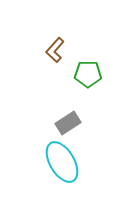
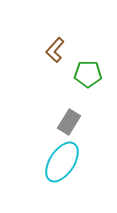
gray rectangle: moved 1 px right, 1 px up; rotated 25 degrees counterclockwise
cyan ellipse: rotated 63 degrees clockwise
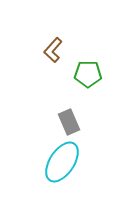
brown L-shape: moved 2 px left
gray rectangle: rotated 55 degrees counterclockwise
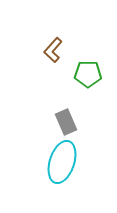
gray rectangle: moved 3 px left
cyan ellipse: rotated 15 degrees counterclockwise
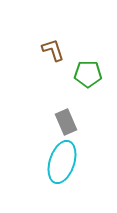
brown L-shape: rotated 120 degrees clockwise
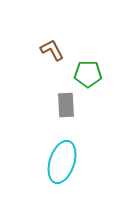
brown L-shape: moved 1 px left; rotated 10 degrees counterclockwise
gray rectangle: moved 17 px up; rotated 20 degrees clockwise
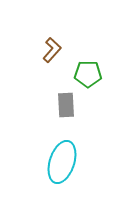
brown L-shape: rotated 70 degrees clockwise
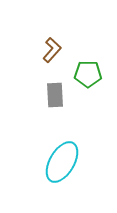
gray rectangle: moved 11 px left, 10 px up
cyan ellipse: rotated 12 degrees clockwise
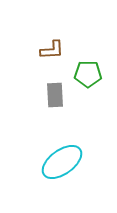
brown L-shape: rotated 45 degrees clockwise
cyan ellipse: rotated 24 degrees clockwise
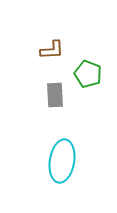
green pentagon: rotated 20 degrees clockwise
cyan ellipse: moved 1 px up; rotated 45 degrees counterclockwise
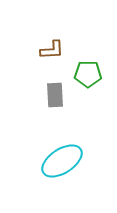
green pentagon: rotated 20 degrees counterclockwise
cyan ellipse: rotated 48 degrees clockwise
